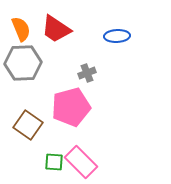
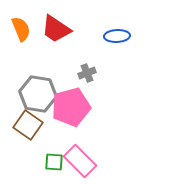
gray hexagon: moved 15 px right, 31 px down; rotated 12 degrees clockwise
pink rectangle: moved 1 px left, 1 px up
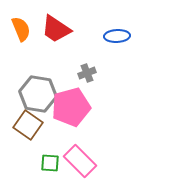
green square: moved 4 px left, 1 px down
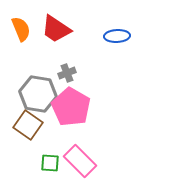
gray cross: moved 20 px left
pink pentagon: rotated 27 degrees counterclockwise
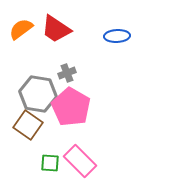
orange semicircle: rotated 105 degrees counterclockwise
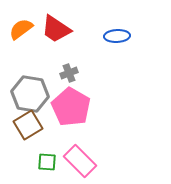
gray cross: moved 2 px right
gray hexagon: moved 8 px left
brown square: rotated 24 degrees clockwise
green square: moved 3 px left, 1 px up
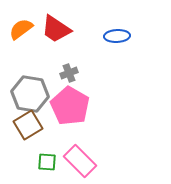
pink pentagon: moved 1 px left, 1 px up
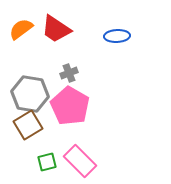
green square: rotated 18 degrees counterclockwise
